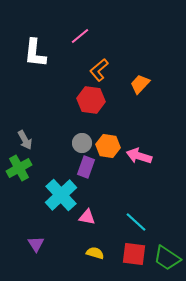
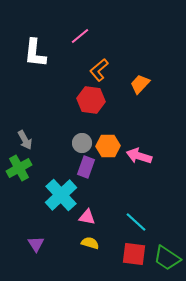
orange hexagon: rotated 10 degrees counterclockwise
yellow semicircle: moved 5 px left, 10 px up
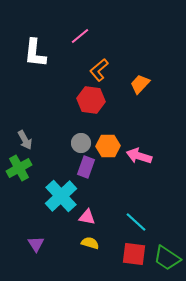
gray circle: moved 1 px left
cyan cross: moved 1 px down
